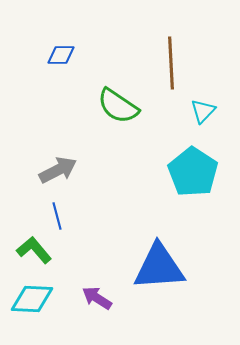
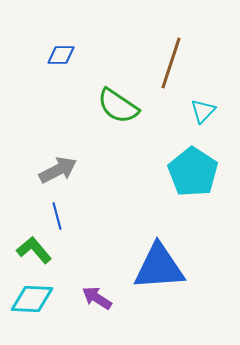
brown line: rotated 21 degrees clockwise
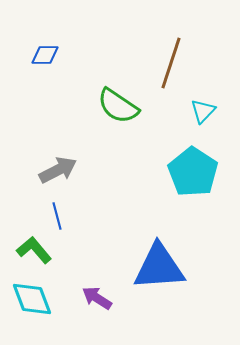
blue diamond: moved 16 px left
cyan diamond: rotated 66 degrees clockwise
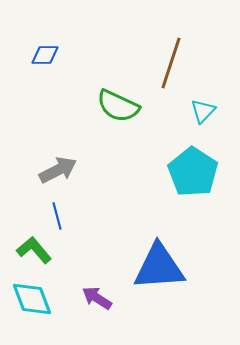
green semicircle: rotated 9 degrees counterclockwise
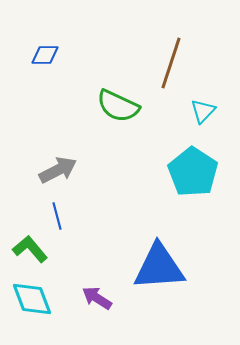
green L-shape: moved 4 px left, 1 px up
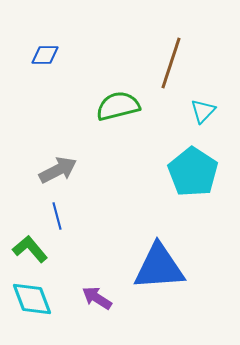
green semicircle: rotated 141 degrees clockwise
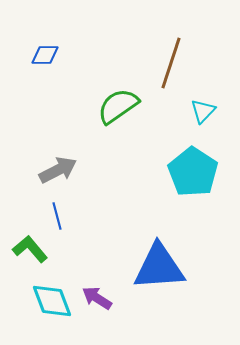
green semicircle: rotated 21 degrees counterclockwise
cyan diamond: moved 20 px right, 2 px down
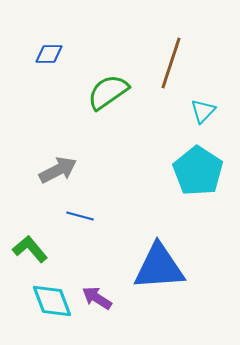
blue diamond: moved 4 px right, 1 px up
green semicircle: moved 10 px left, 14 px up
cyan pentagon: moved 5 px right, 1 px up
blue line: moved 23 px right; rotated 60 degrees counterclockwise
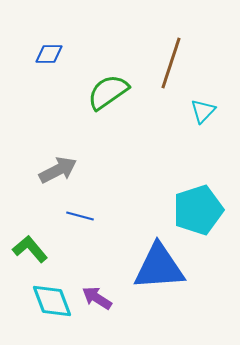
cyan pentagon: moved 39 px down; rotated 21 degrees clockwise
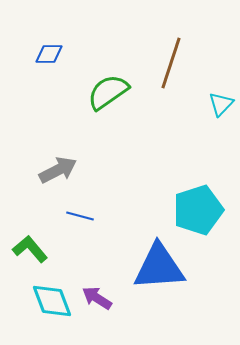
cyan triangle: moved 18 px right, 7 px up
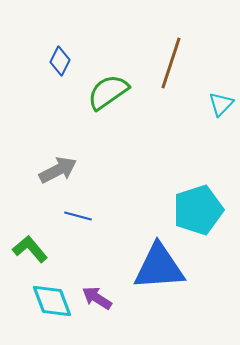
blue diamond: moved 11 px right, 7 px down; rotated 64 degrees counterclockwise
blue line: moved 2 px left
